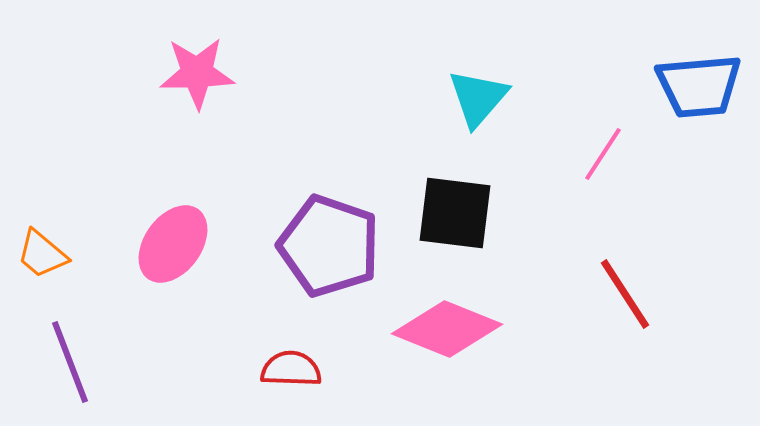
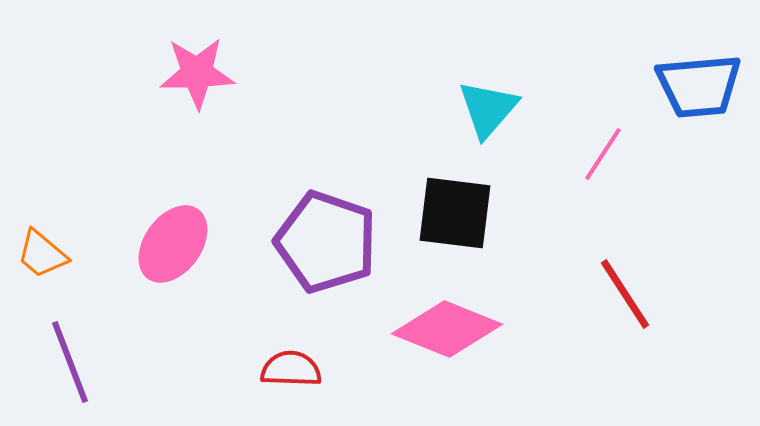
cyan triangle: moved 10 px right, 11 px down
purple pentagon: moved 3 px left, 4 px up
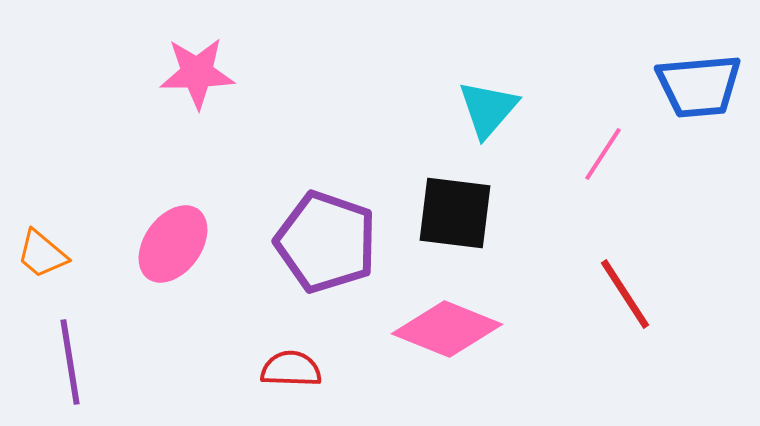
purple line: rotated 12 degrees clockwise
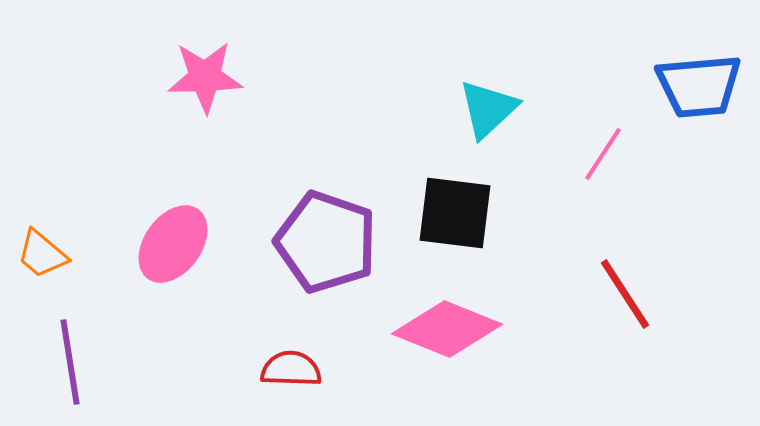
pink star: moved 8 px right, 4 px down
cyan triangle: rotated 6 degrees clockwise
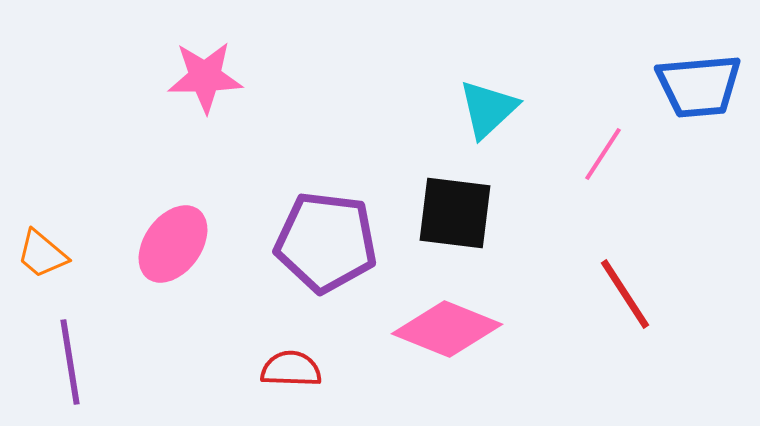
purple pentagon: rotated 12 degrees counterclockwise
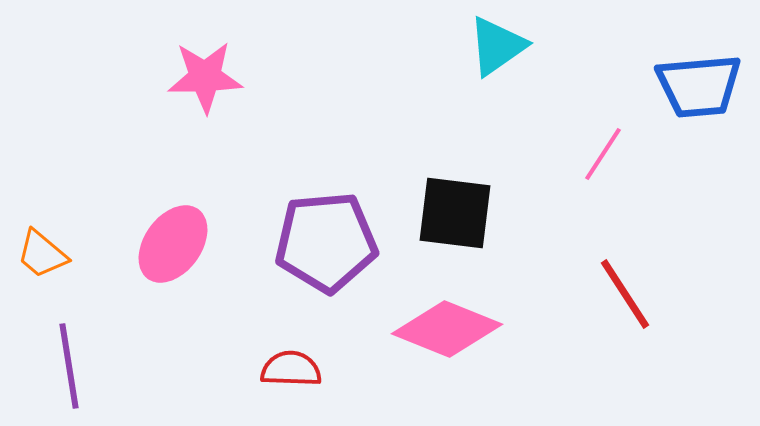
cyan triangle: moved 9 px right, 63 px up; rotated 8 degrees clockwise
purple pentagon: rotated 12 degrees counterclockwise
purple line: moved 1 px left, 4 px down
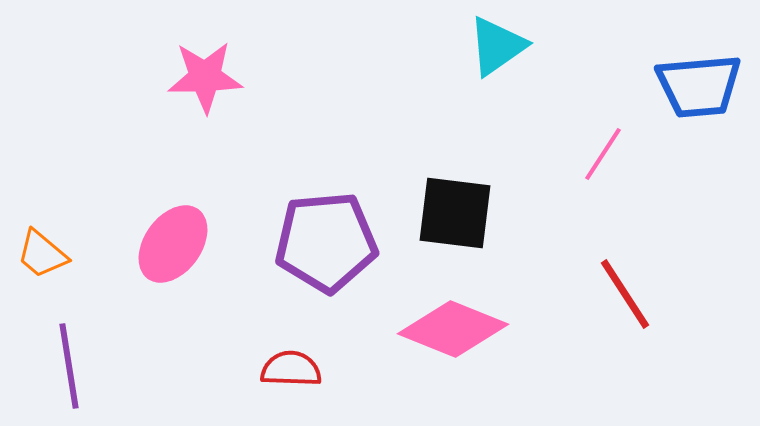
pink diamond: moved 6 px right
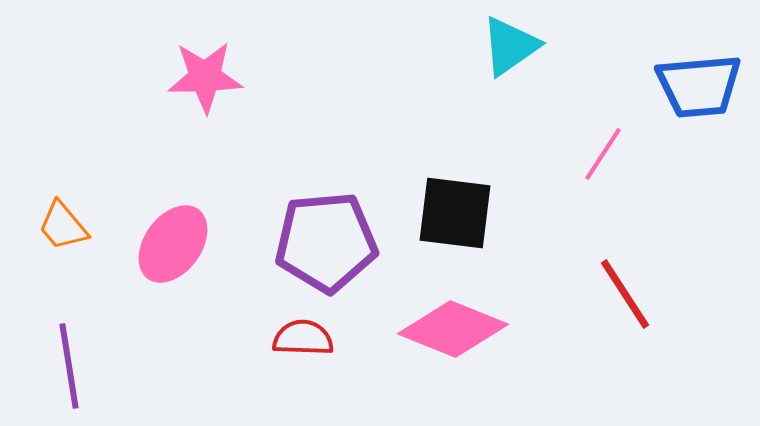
cyan triangle: moved 13 px right
orange trapezoid: moved 21 px right, 28 px up; rotated 10 degrees clockwise
red semicircle: moved 12 px right, 31 px up
